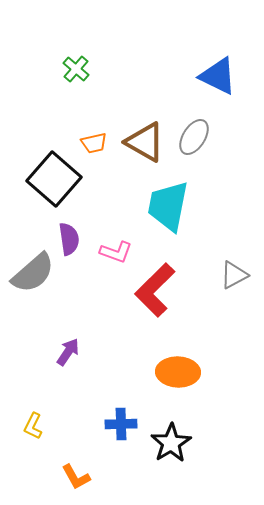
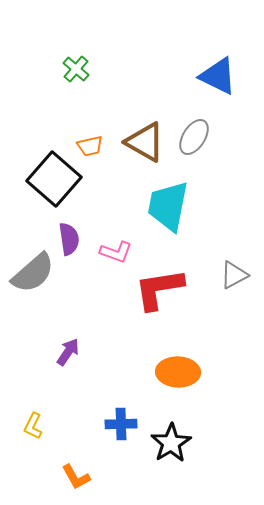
orange trapezoid: moved 4 px left, 3 px down
red L-shape: moved 4 px right, 1 px up; rotated 36 degrees clockwise
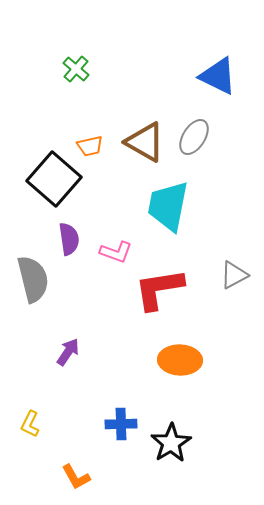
gray semicircle: moved 6 px down; rotated 63 degrees counterclockwise
orange ellipse: moved 2 px right, 12 px up
yellow L-shape: moved 3 px left, 2 px up
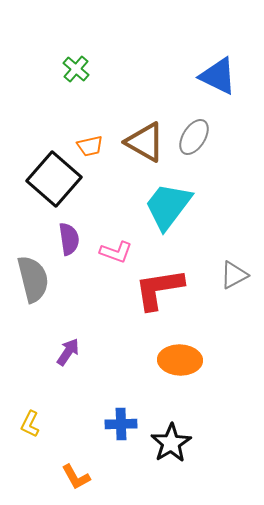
cyan trapezoid: rotated 26 degrees clockwise
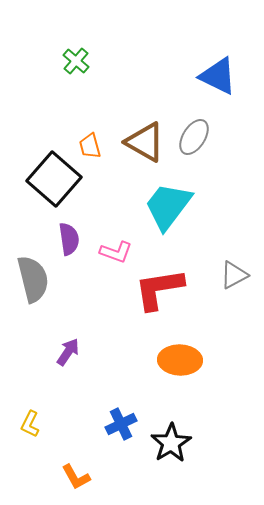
green cross: moved 8 px up
orange trapezoid: rotated 88 degrees clockwise
blue cross: rotated 24 degrees counterclockwise
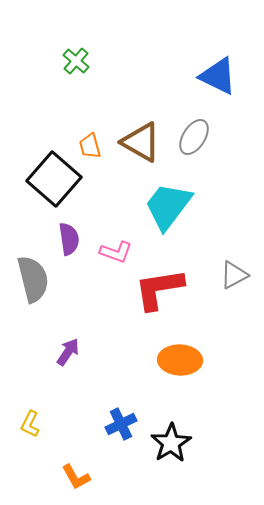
brown triangle: moved 4 px left
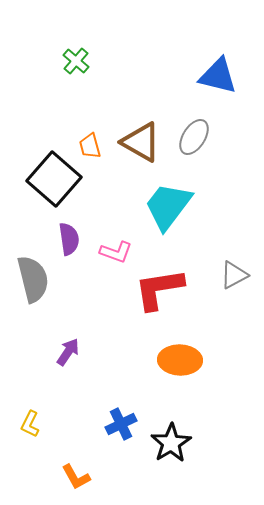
blue triangle: rotated 12 degrees counterclockwise
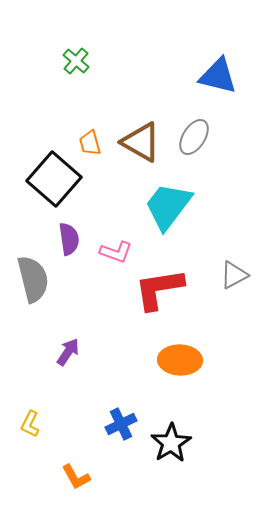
orange trapezoid: moved 3 px up
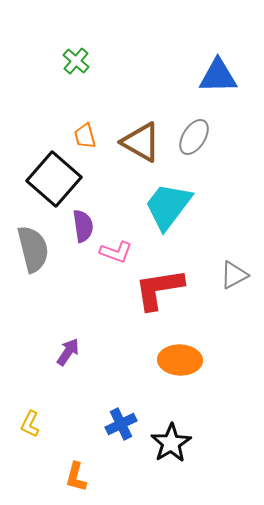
blue triangle: rotated 15 degrees counterclockwise
orange trapezoid: moved 5 px left, 7 px up
purple semicircle: moved 14 px right, 13 px up
gray semicircle: moved 30 px up
orange L-shape: rotated 44 degrees clockwise
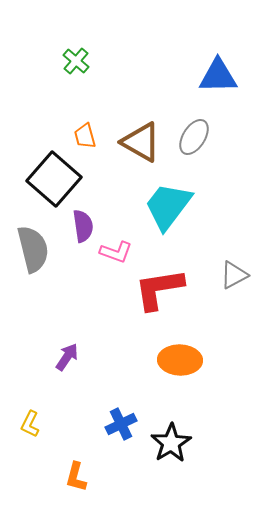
purple arrow: moved 1 px left, 5 px down
